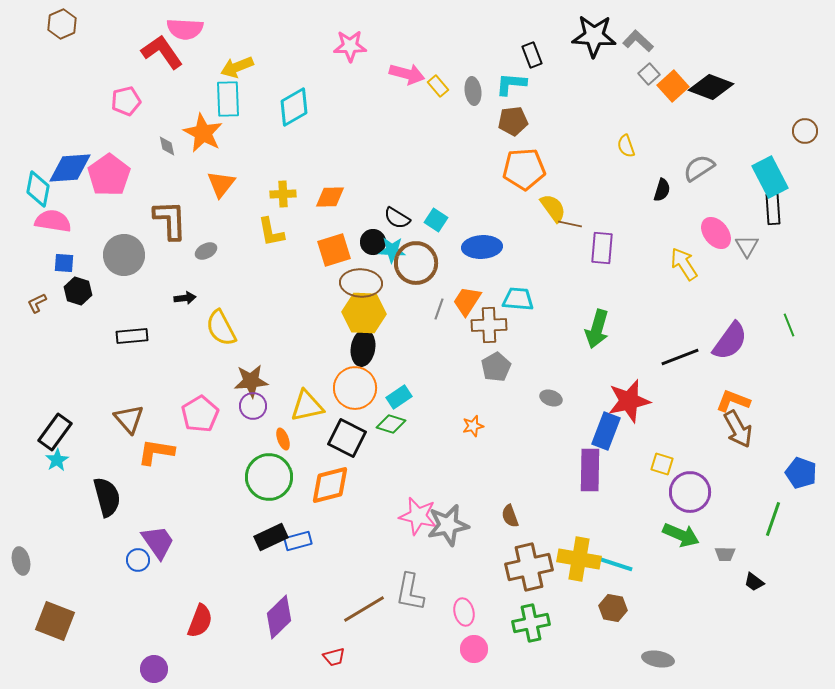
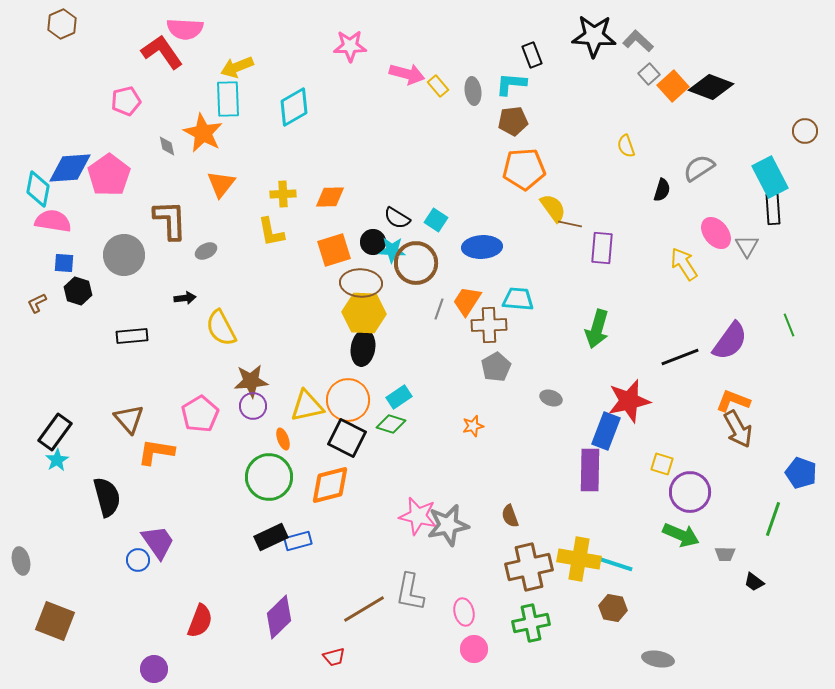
orange circle at (355, 388): moved 7 px left, 12 px down
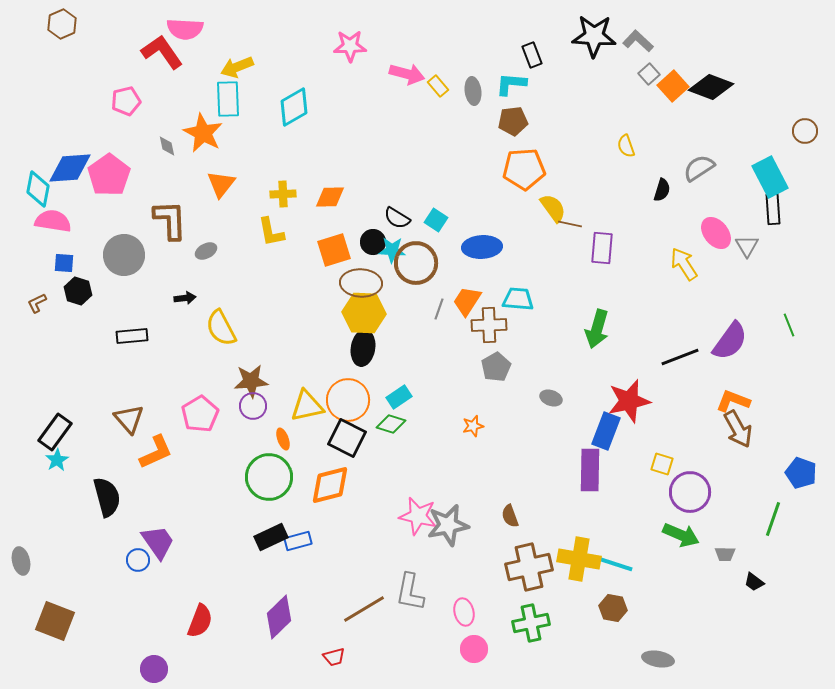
orange L-shape at (156, 452): rotated 147 degrees clockwise
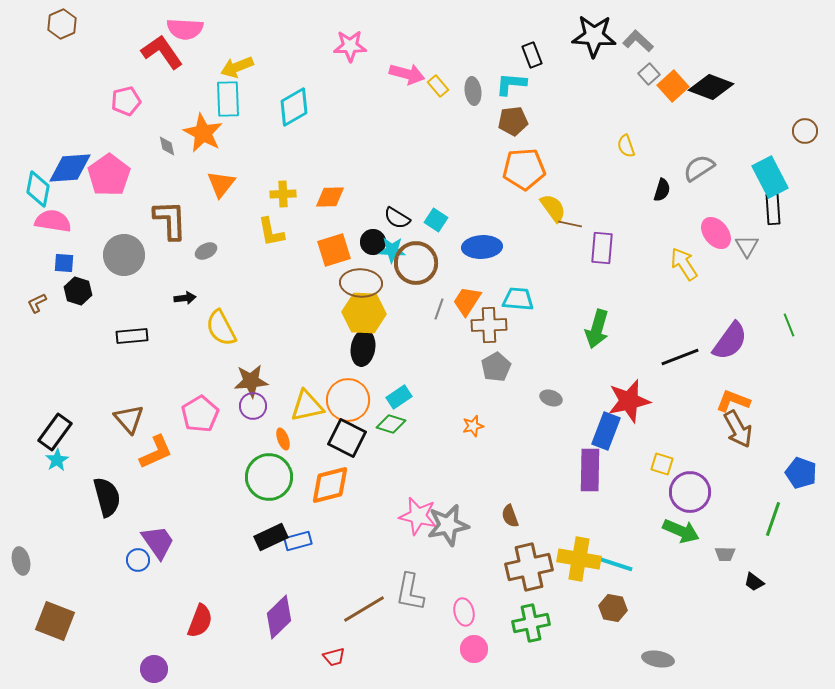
green arrow at (681, 535): moved 4 px up
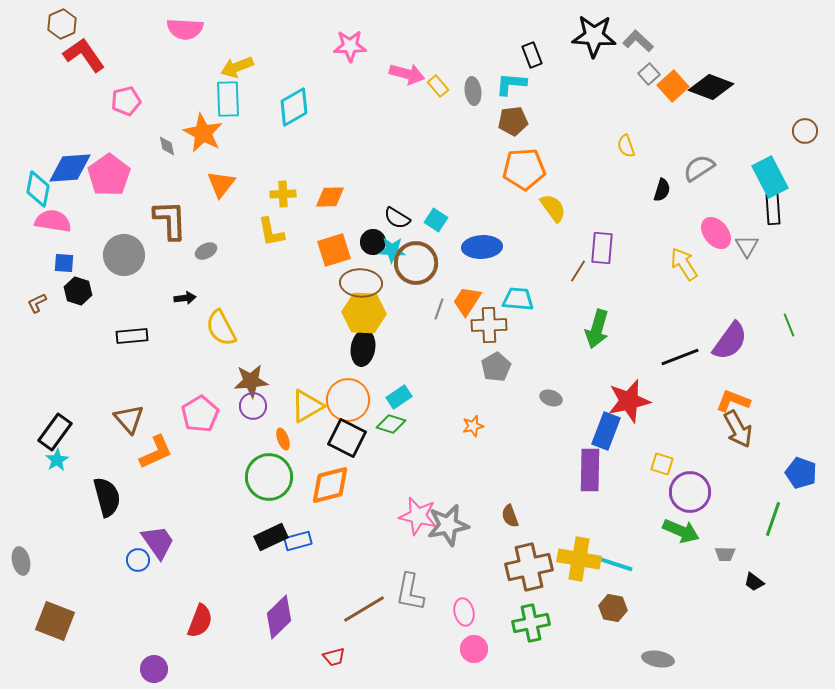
red L-shape at (162, 52): moved 78 px left, 3 px down
brown line at (570, 224): moved 8 px right, 47 px down; rotated 70 degrees counterclockwise
yellow triangle at (307, 406): rotated 18 degrees counterclockwise
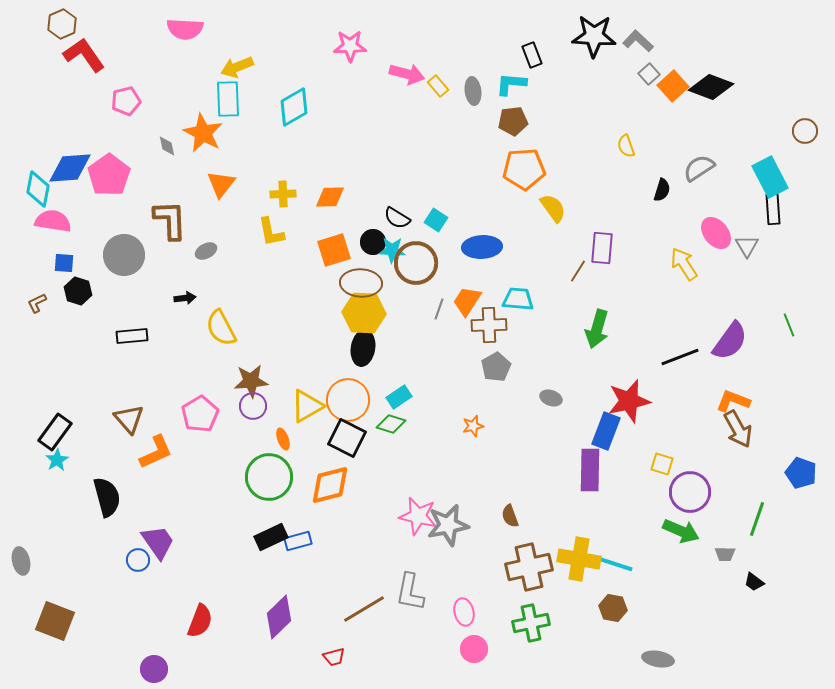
green line at (773, 519): moved 16 px left
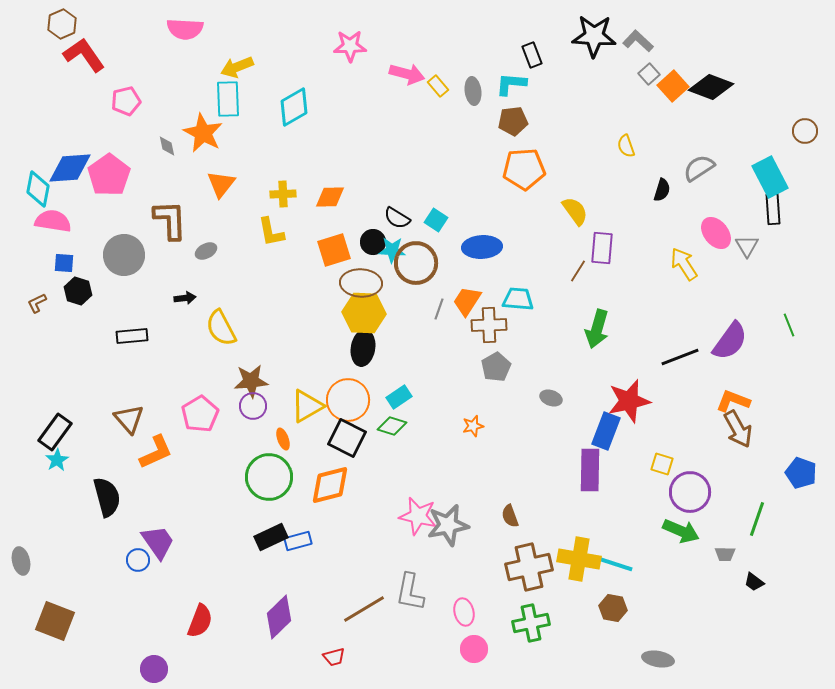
yellow semicircle at (553, 208): moved 22 px right, 3 px down
green diamond at (391, 424): moved 1 px right, 2 px down
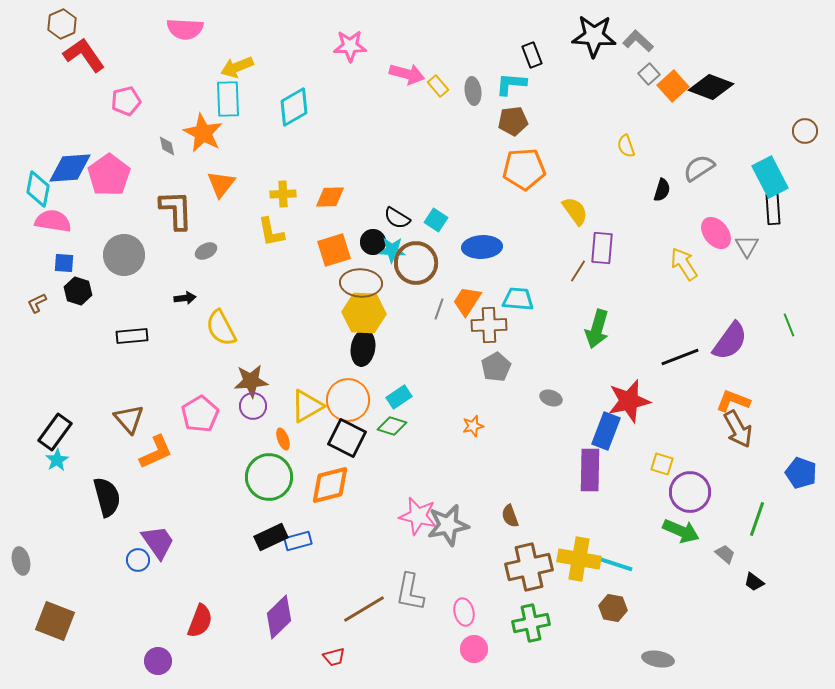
brown L-shape at (170, 220): moved 6 px right, 10 px up
gray trapezoid at (725, 554): rotated 140 degrees counterclockwise
purple circle at (154, 669): moved 4 px right, 8 px up
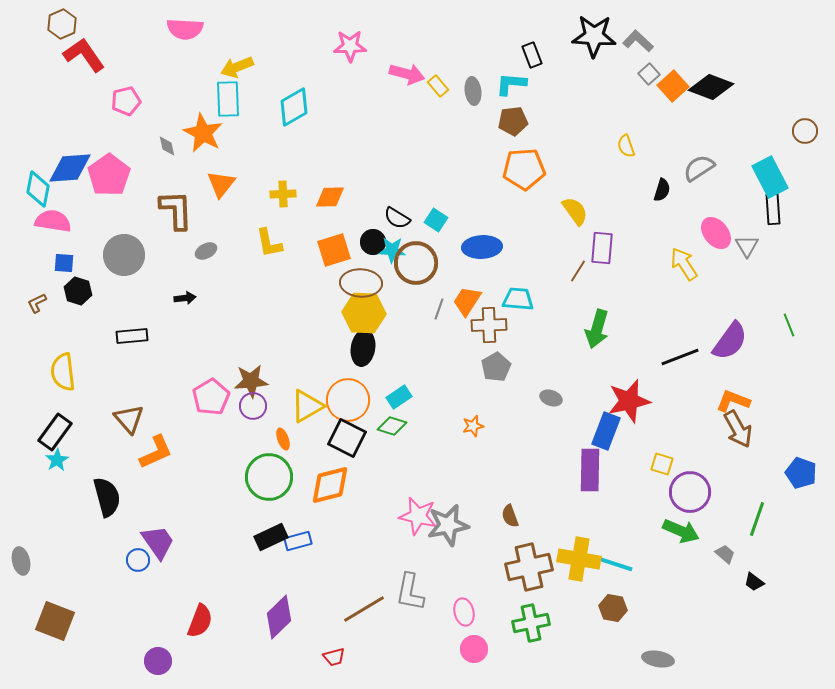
yellow L-shape at (271, 232): moved 2 px left, 11 px down
yellow semicircle at (221, 328): moved 158 px left, 44 px down; rotated 21 degrees clockwise
pink pentagon at (200, 414): moved 11 px right, 17 px up
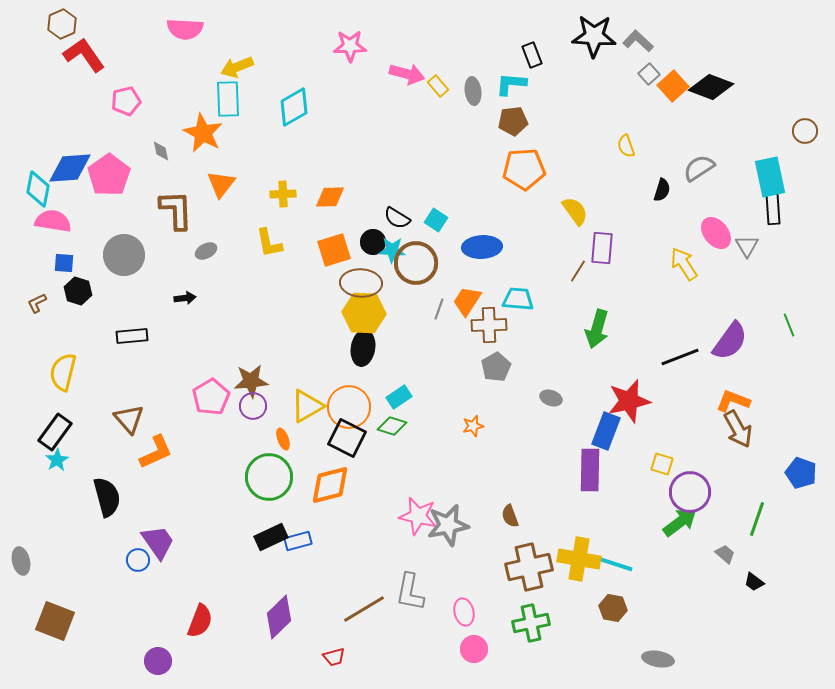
gray diamond at (167, 146): moved 6 px left, 5 px down
cyan rectangle at (770, 177): rotated 15 degrees clockwise
yellow semicircle at (63, 372): rotated 21 degrees clockwise
orange circle at (348, 400): moved 1 px right, 7 px down
green arrow at (681, 531): moved 1 px left, 9 px up; rotated 60 degrees counterclockwise
